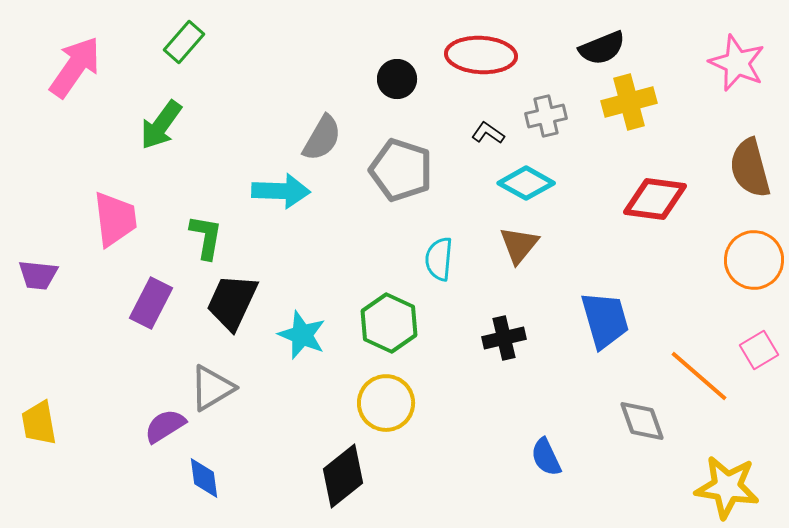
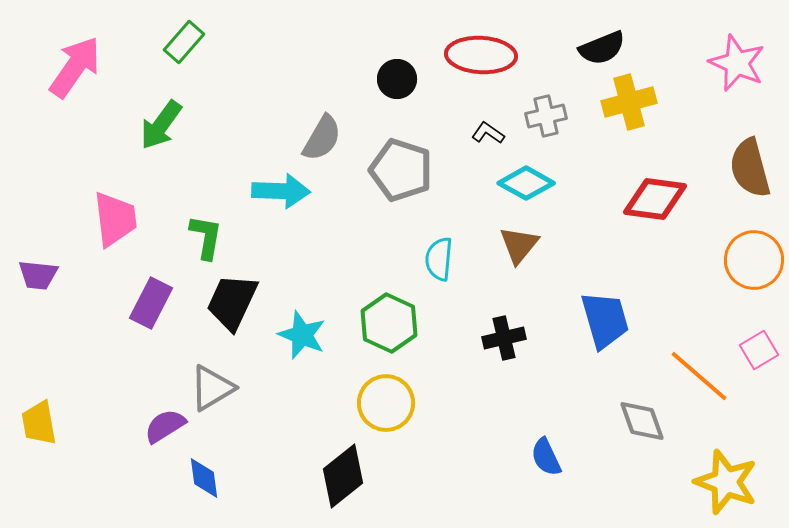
yellow star: moved 1 px left, 5 px up; rotated 12 degrees clockwise
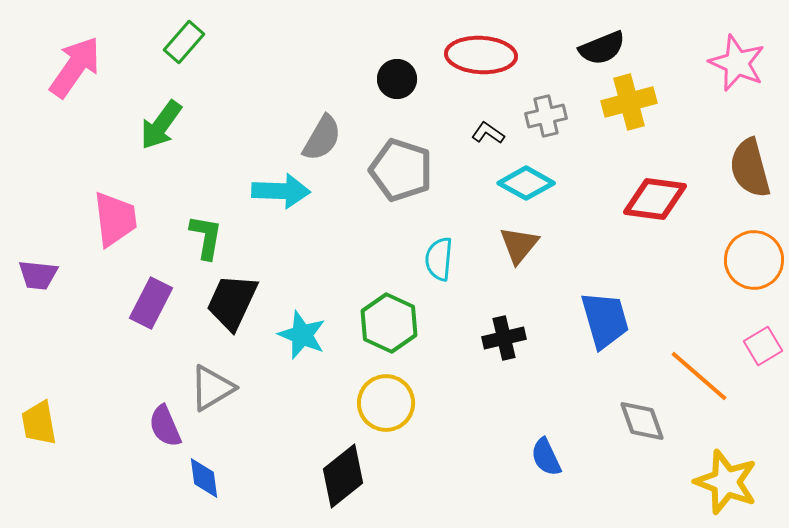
pink square: moved 4 px right, 4 px up
purple semicircle: rotated 81 degrees counterclockwise
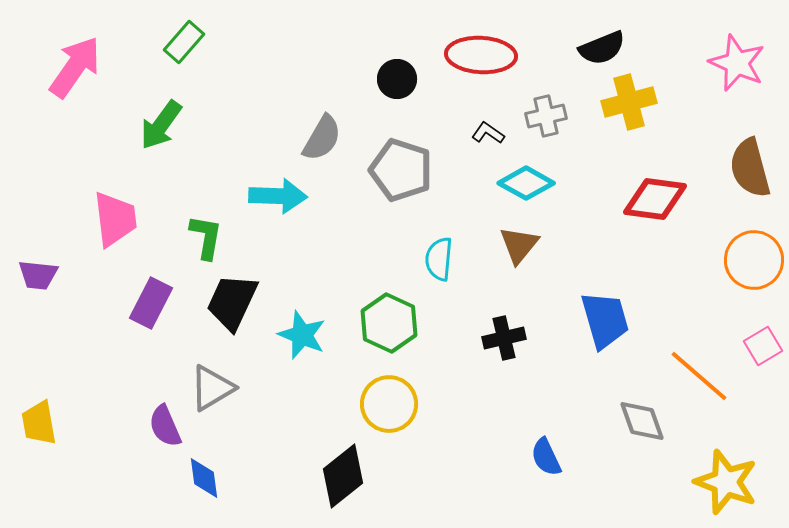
cyan arrow: moved 3 px left, 5 px down
yellow circle: moved 3 px right, 1 px down
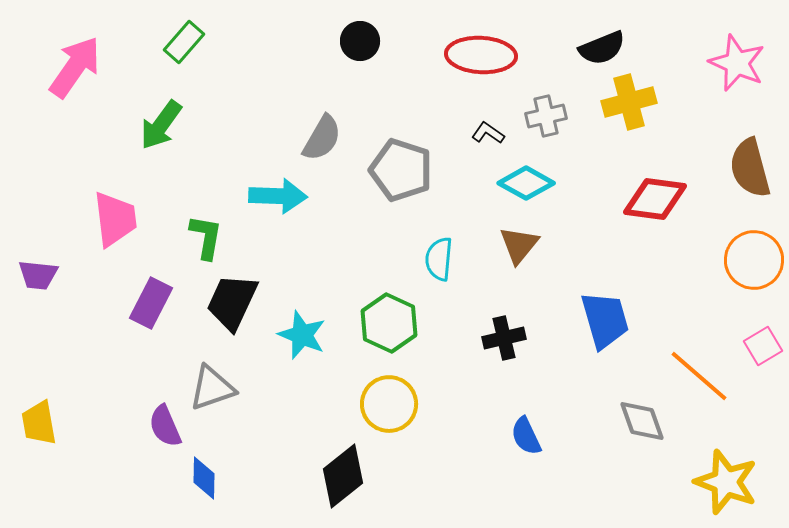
black circle: moved 37 px left, 38 px up
gray triangle: rotated 12 degrees clockwise
blue semicircle: moved 20 px left, 21 px up
blue diamond: rotated 9 degrees clockwise
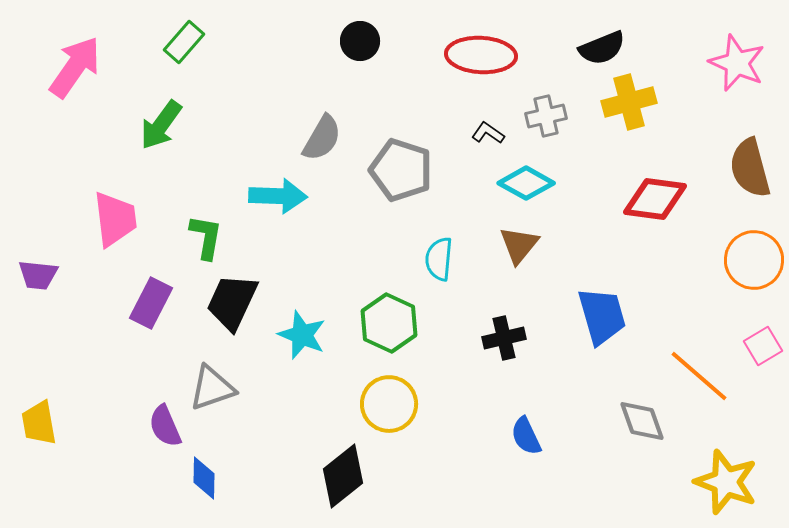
blue trapezoid: moved 3 px left, 4 px up
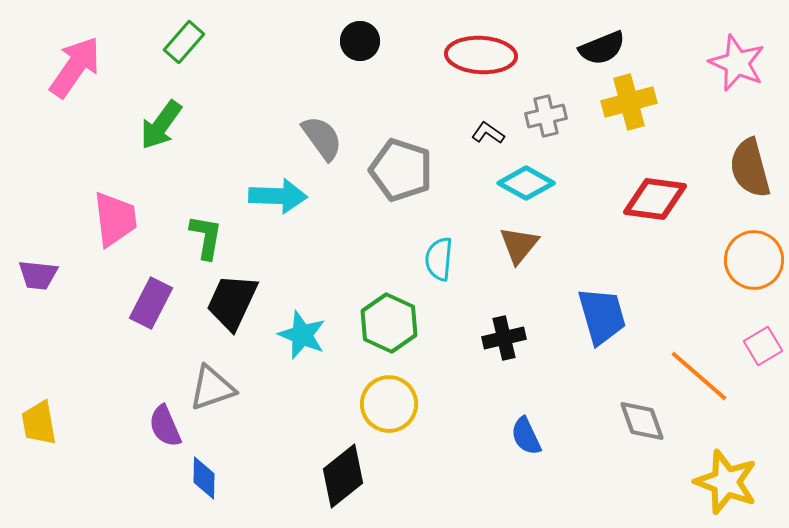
gray semicircle: rotated 66 degrees counterclockwise
